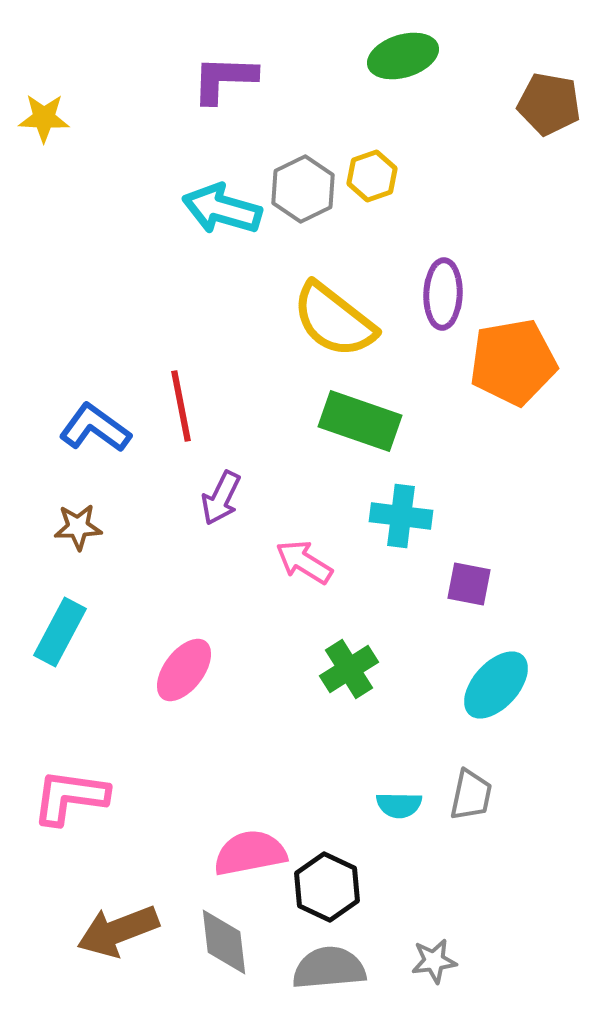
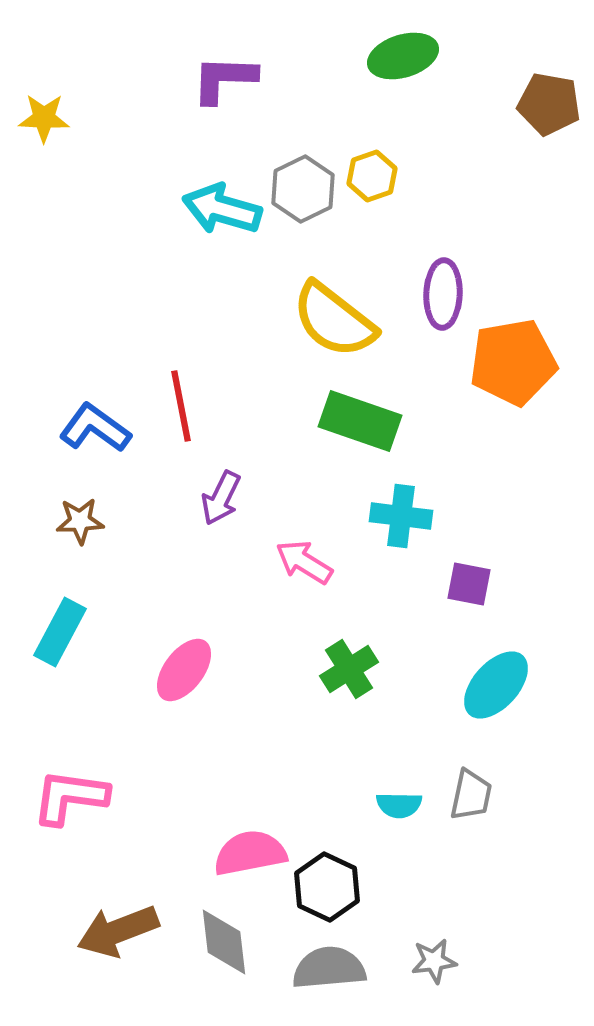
brown star: moved 2 px right, 6 px up
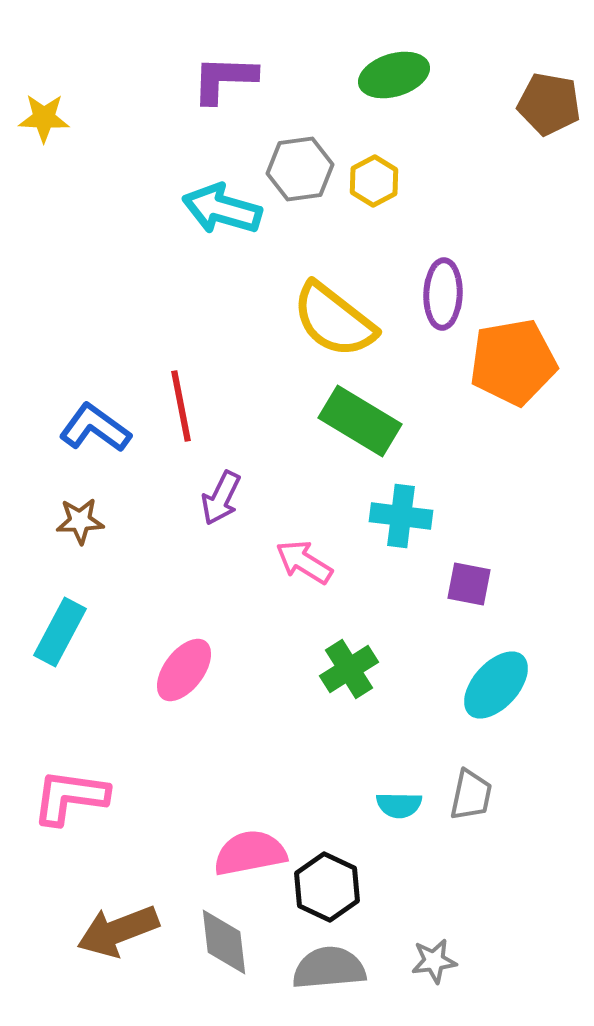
green ellipse: moved 9 px left, 19 px down
yellow hexagon: moved 2 px right, 5 px down; rotated 9 degrees counterclockwise
gray hexagon: moved 3 px left, 20 px up; rotated 18 degrees clockwise
green rectangle: rotated 12 degrees clockwise
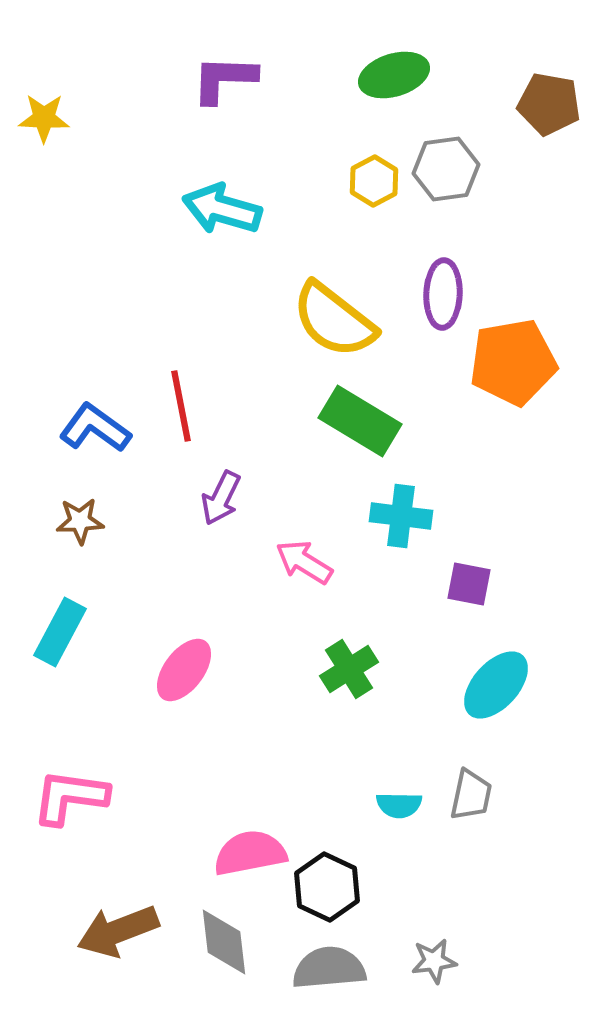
gray hexagon: moved 146 px right
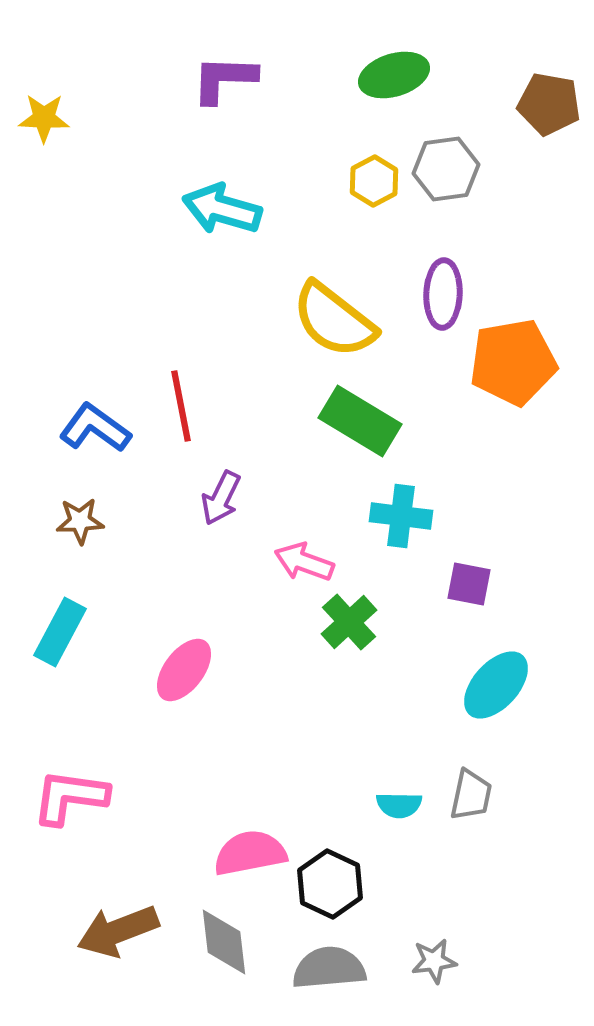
pink arrow: rotated 12 degrees counterclockwise
green cross: moved 47 px up; rotated 10 degrees counterclockwise
black hexagon: moved 3 px right, 3 px up
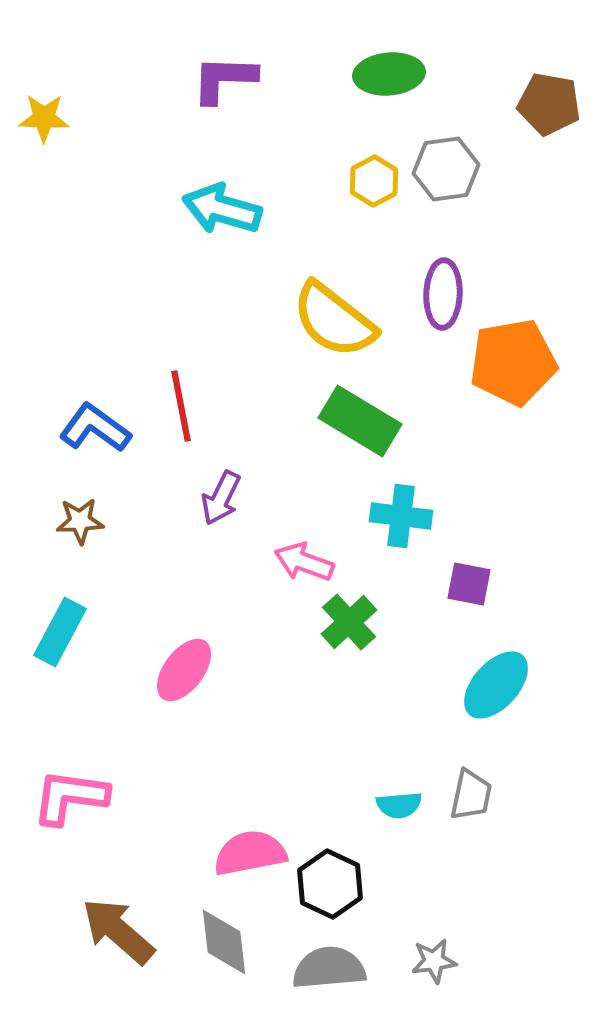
green ellipse: moved 5 px left, 1 px up; rotated 12 degrees clockwise
cyan semicircle: rotated 6 degrees counterclockwise
brown arrow: rotated 62 degrees clockwise
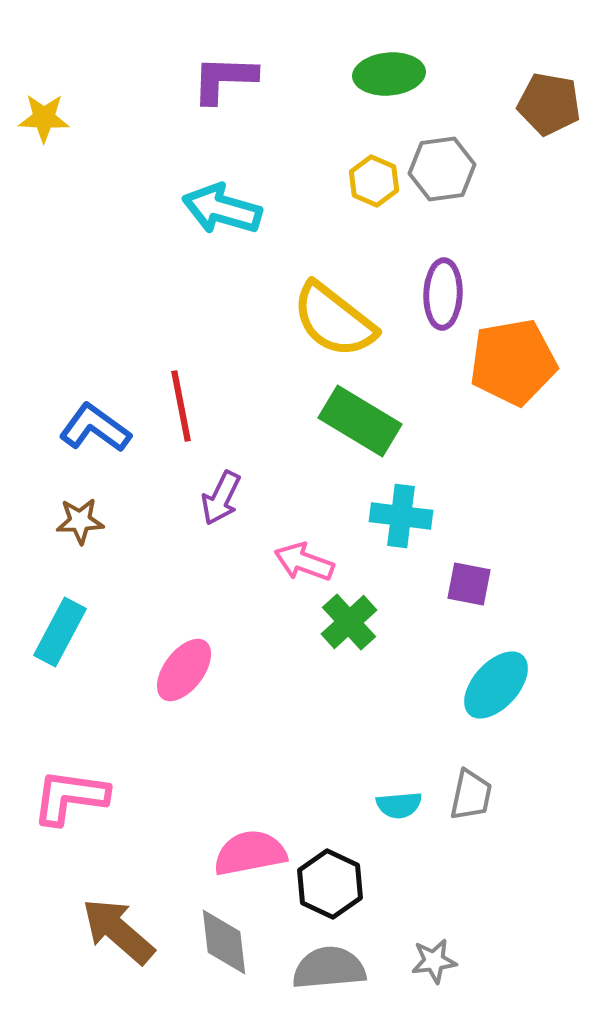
gray hexagon: moved 4 px left
yellow hexagon: rotated 9 degrees counterclockwise
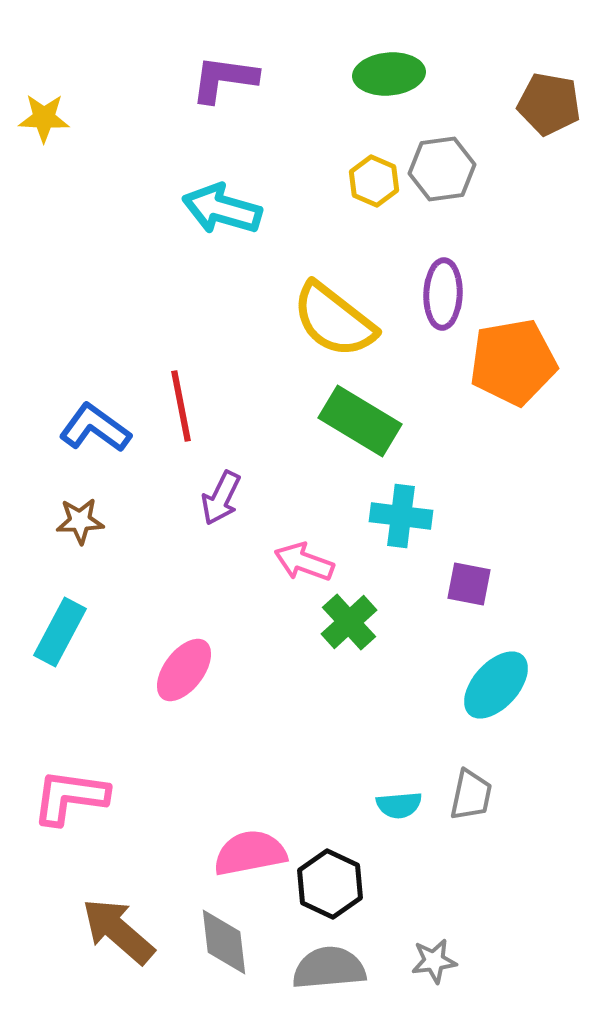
purple L-shape: rotated 6 degrees clockwise
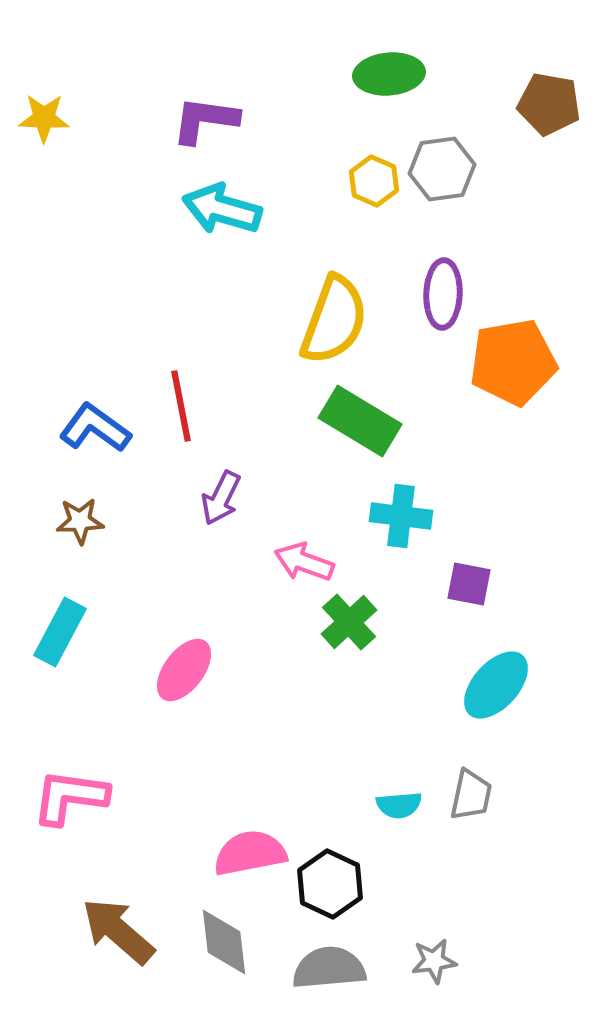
purple L-shape: moved 19 px left, 41 px down
yellow semicircle: rotated 108 degrees counterclockwise
